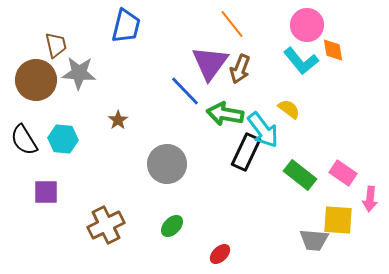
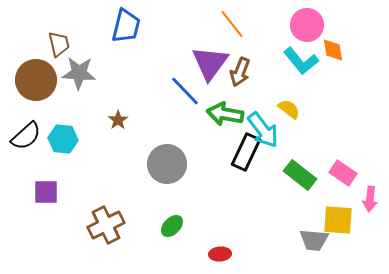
brown trapezoid: moved 3 px right, 1 px up
brown arrow: moved 3 px down
black semicircle: moved 2 px right, 4 px up; rotated 100 degrees counterclockwise
red ellipse: rotated 40 degrees clockwise
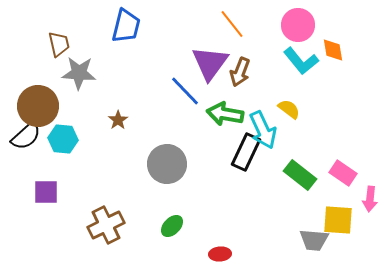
pink circle: moved 9 px left
brown circle: moved 2 px right, 26 px down
cyan arrow: rotated 12 degrees clockwise
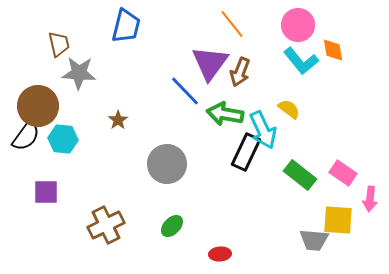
black semicircle: rotated 12 degrees counterclockwise
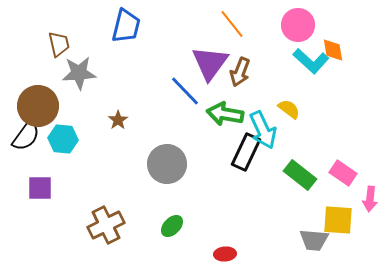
cyan L-shape: moved 10 px right; rotated 9 degrees counterclockwise
gray star: rotated 8 degrees counterclockwise
purple square: moved 6 px left, 4 px up
red ellipse: moved 5 px right
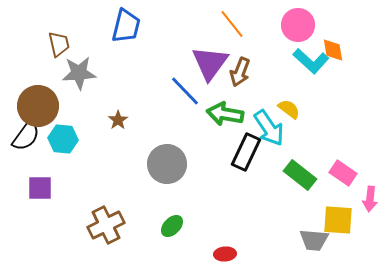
cyan arrow: moved 6 px right, 2 px up; rotated 9 degrees counterclockwise
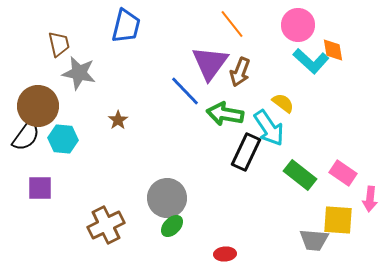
gray star: rotated 16 degrees clockwise
yellow semicircle: moved 6 px left, 6 px up
gray circle: moved 34 px down
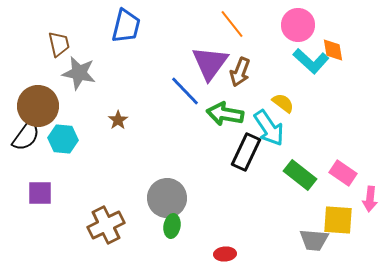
purple square: moved 5 px down
green ellipse: rotated 35 degrees counterclockwise
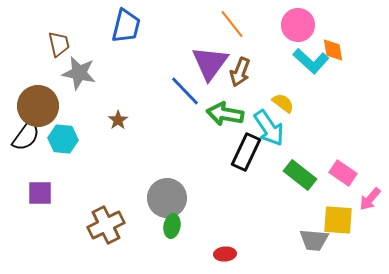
pink arrow: rotated 35 degrees clockwise
